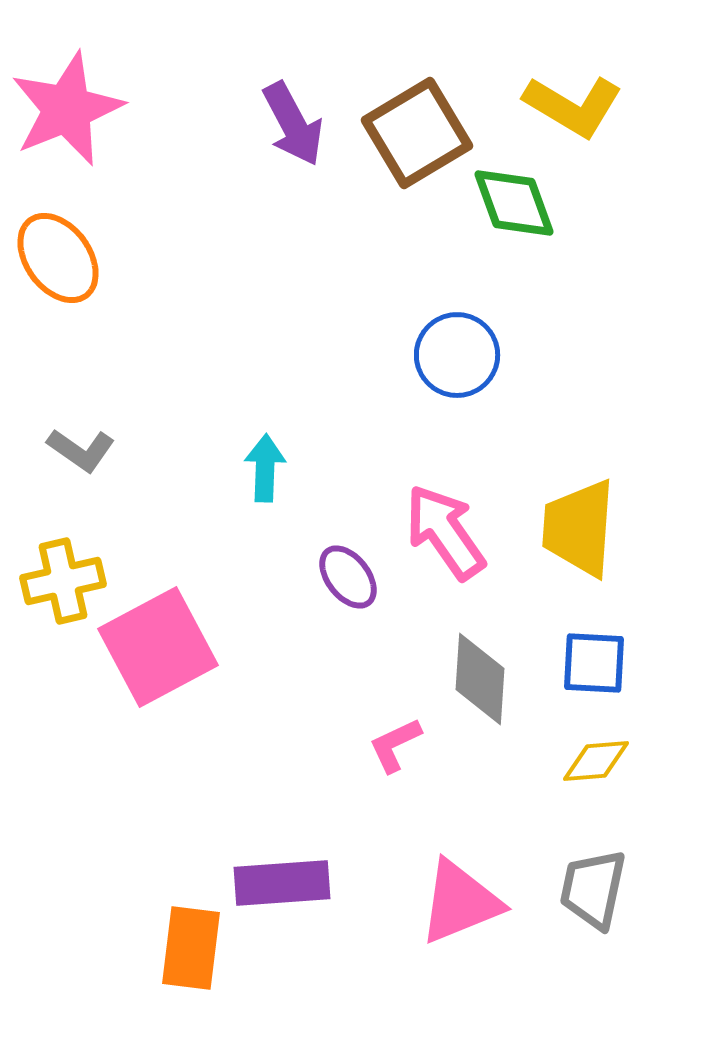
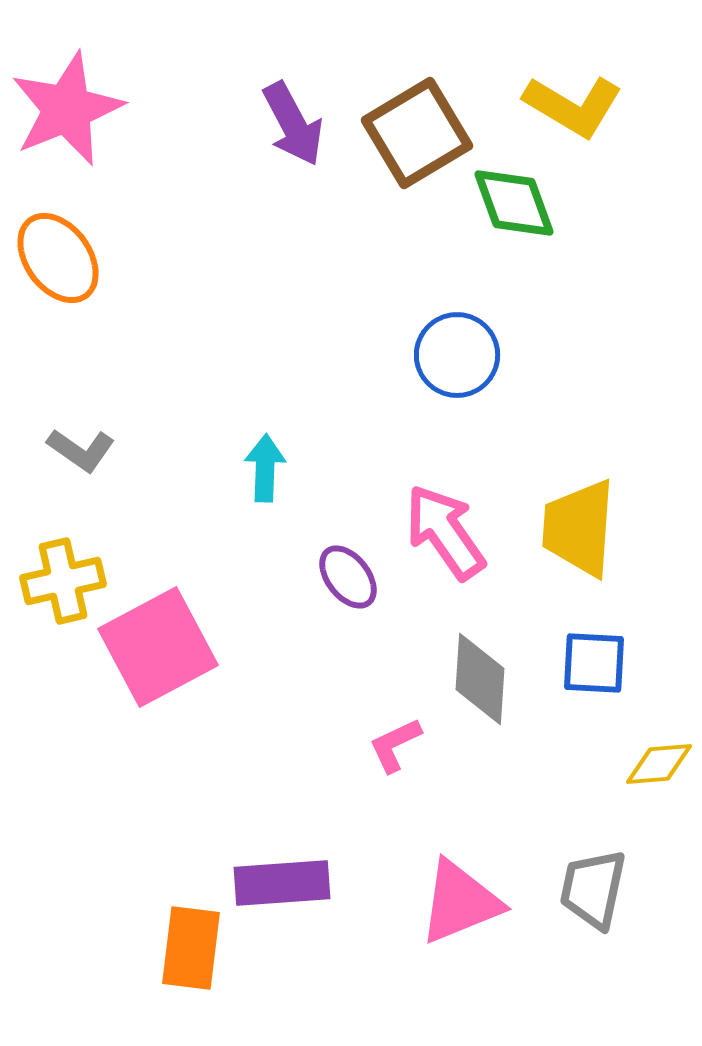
yellow diamond: moved 63 px right, 3 px down
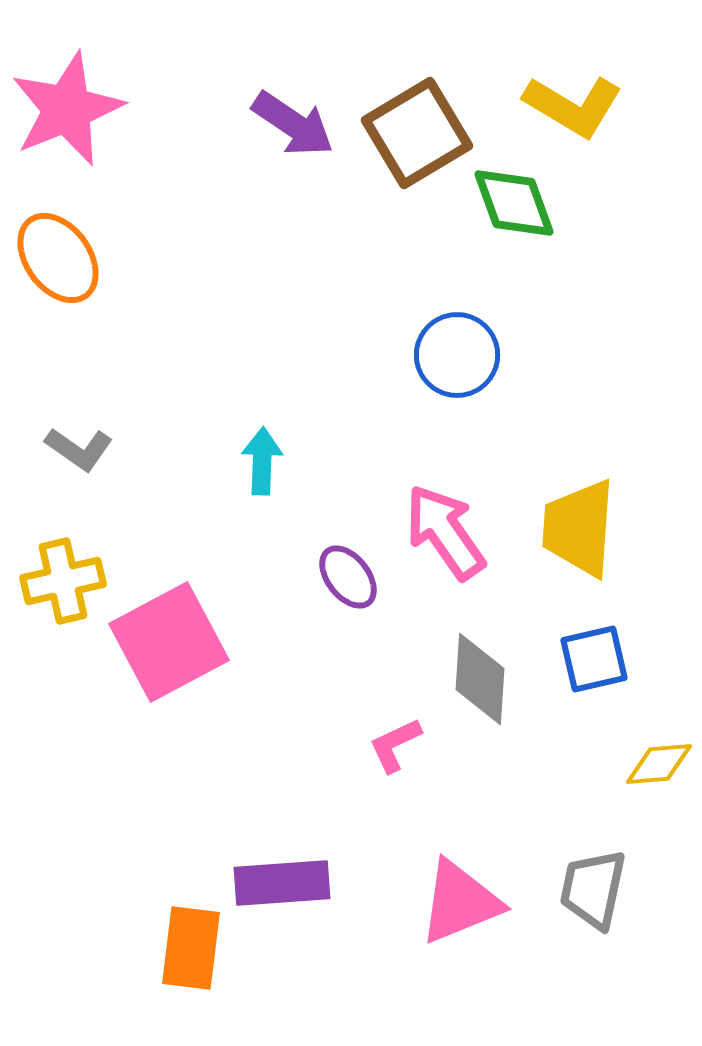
purple arrow: rotated 28 degrees counterclockwise
gray L-shape: moved 2 px left, 1 px up
cyan arrow: moved 3 px left, 7 px up
pink square: moved 11 px right, 5 px up
blue square: moved 4 px up; rotated 16 degrees counterclockwise
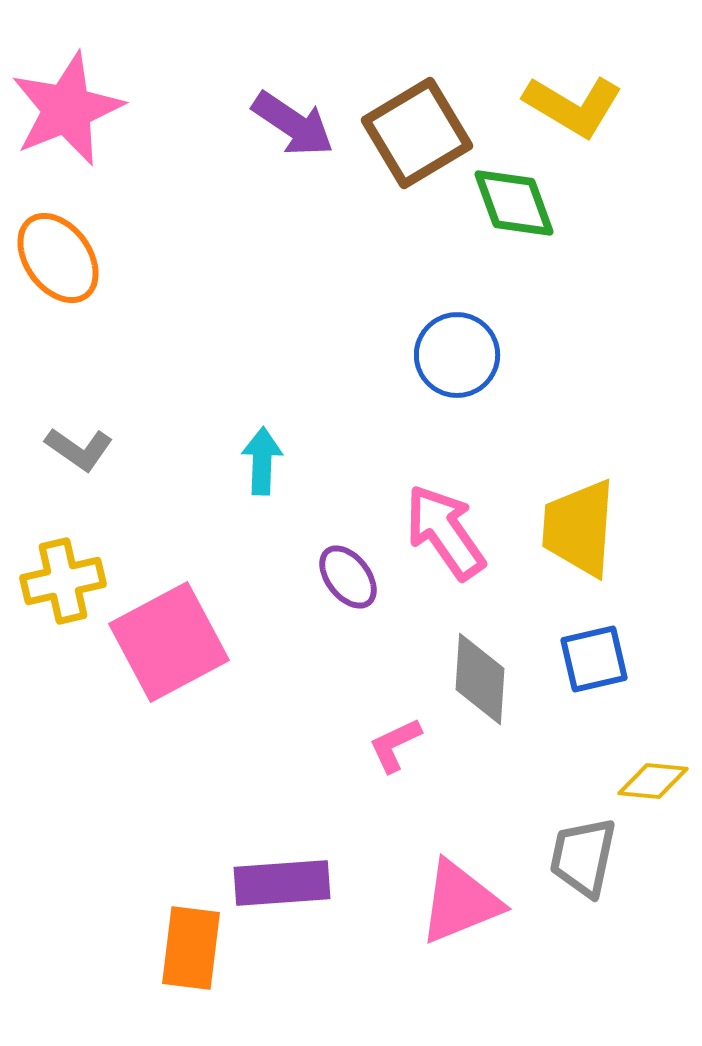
yellow diamond: moved 6 px left, 17 px down; rotated 10 degrees clockwise
gray trapezoid: moved 10 px left, 32 px up
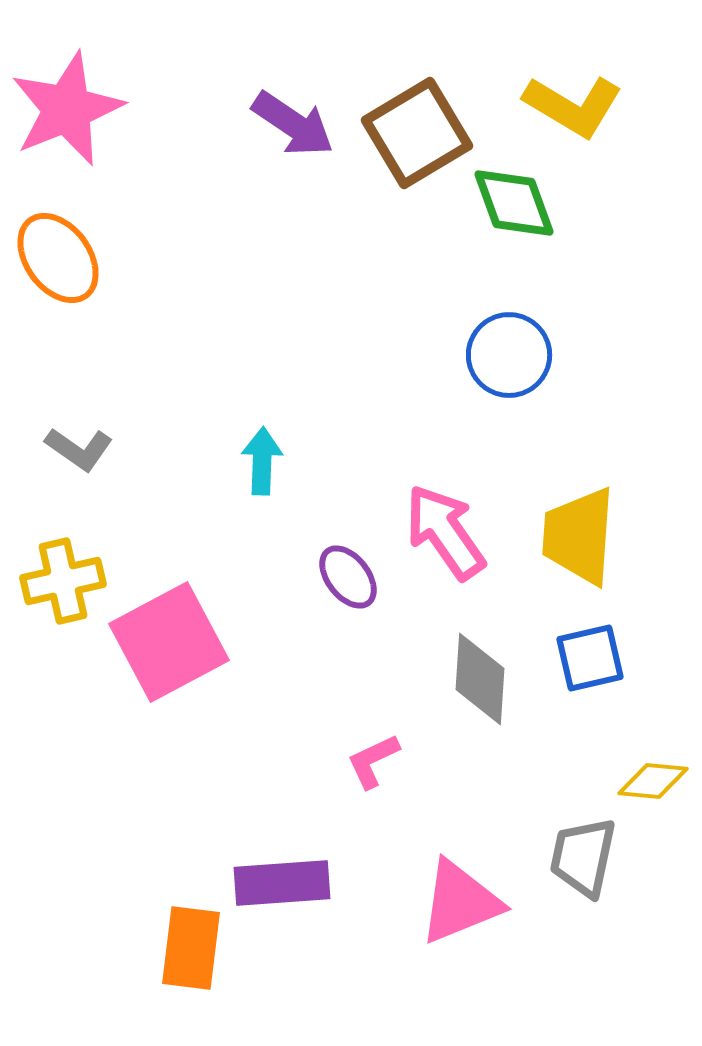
blue circle: moved 52 px right
yellow trapezoid: moved 8 px down
blue square: moved 4 px left, 1 px up
pink L-shape: moved 22 px left, 16 px down
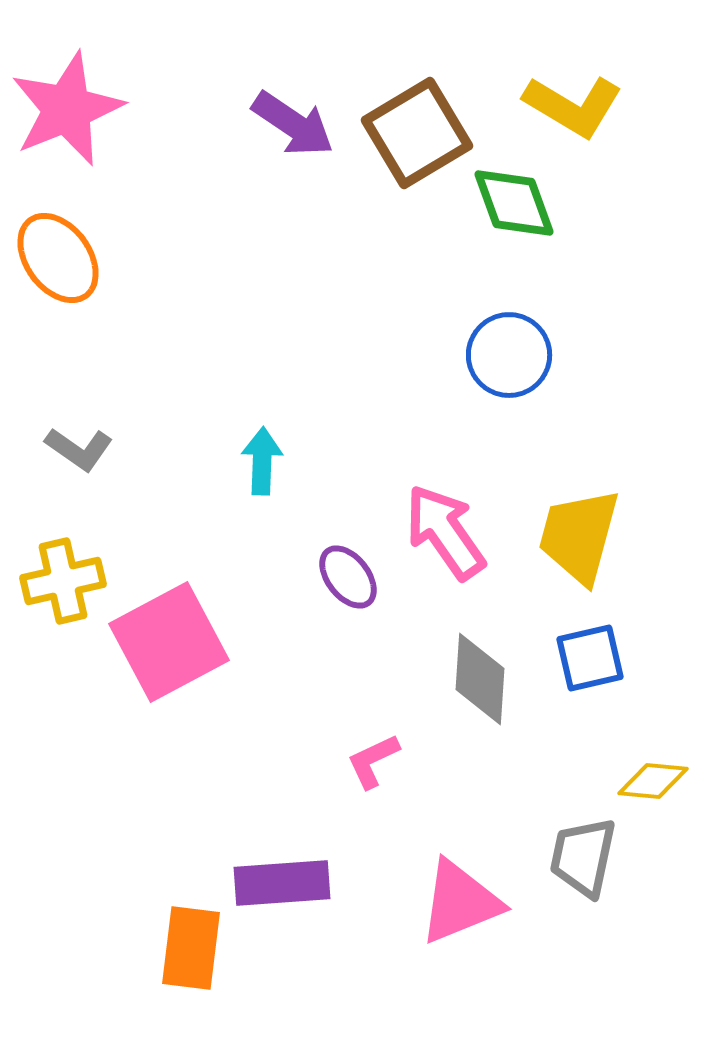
yellow trapezoid: rotated 11 degrees clockwise
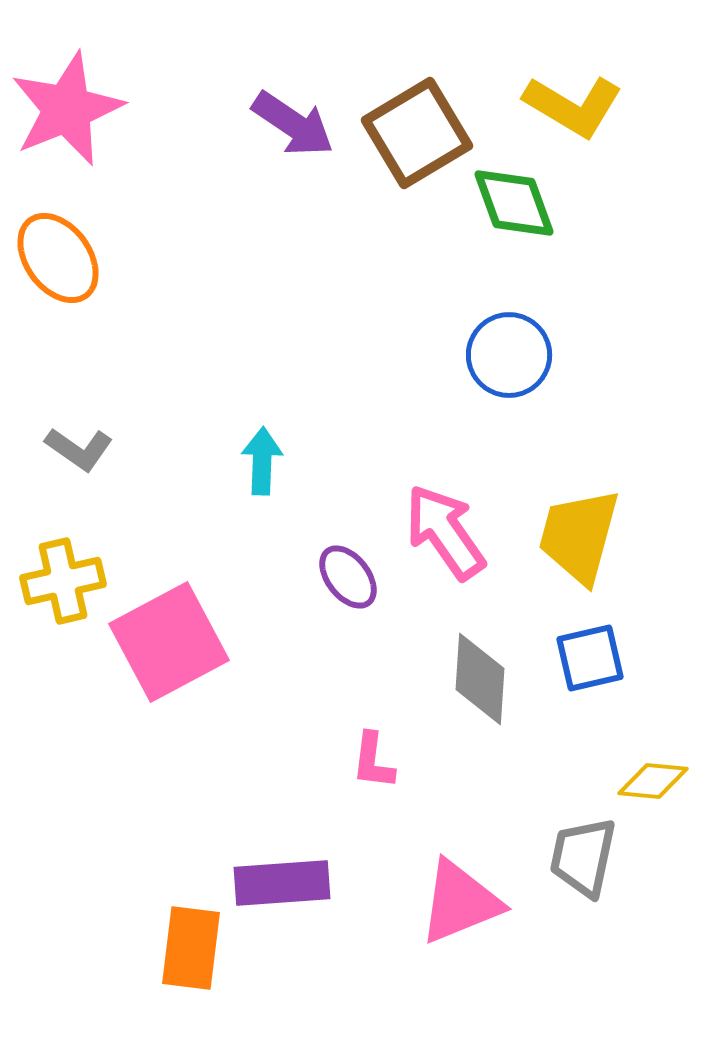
pink L-shape: rotated 58 degrees counterclockwise
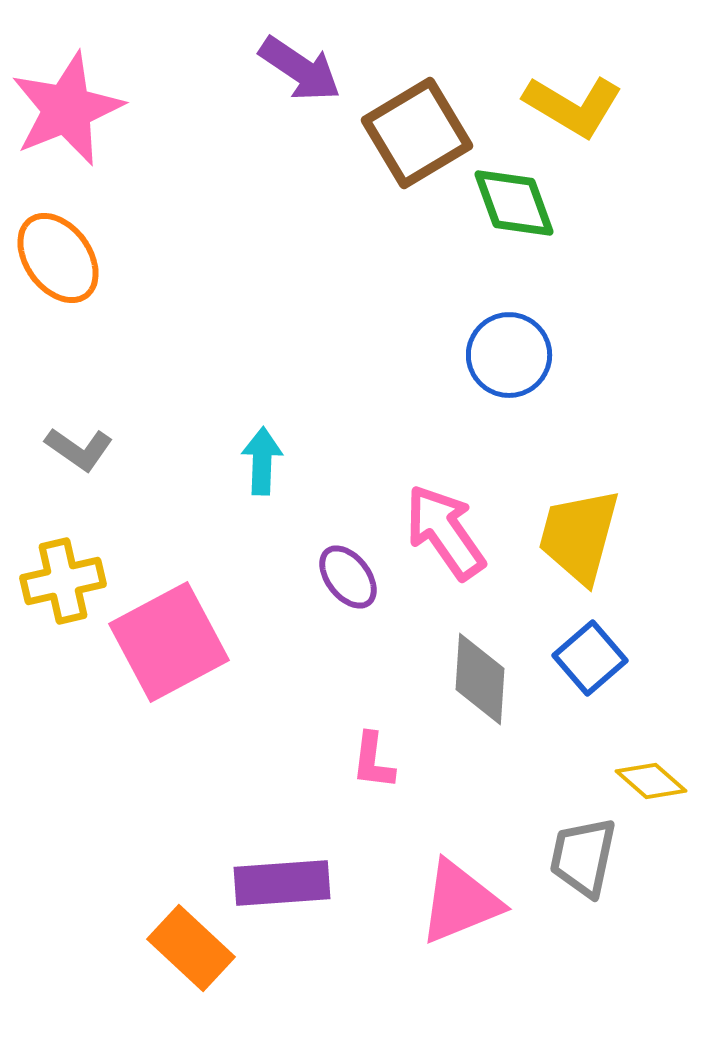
purple arrow: moved 7 px right, 55 px up
blue square: rotated 28 degrees counterclockwise
yellow diamond: moved 2 px left; rotated 36 degrees clockwise
orange rectangle: rotated 54 degrees counterclockwise
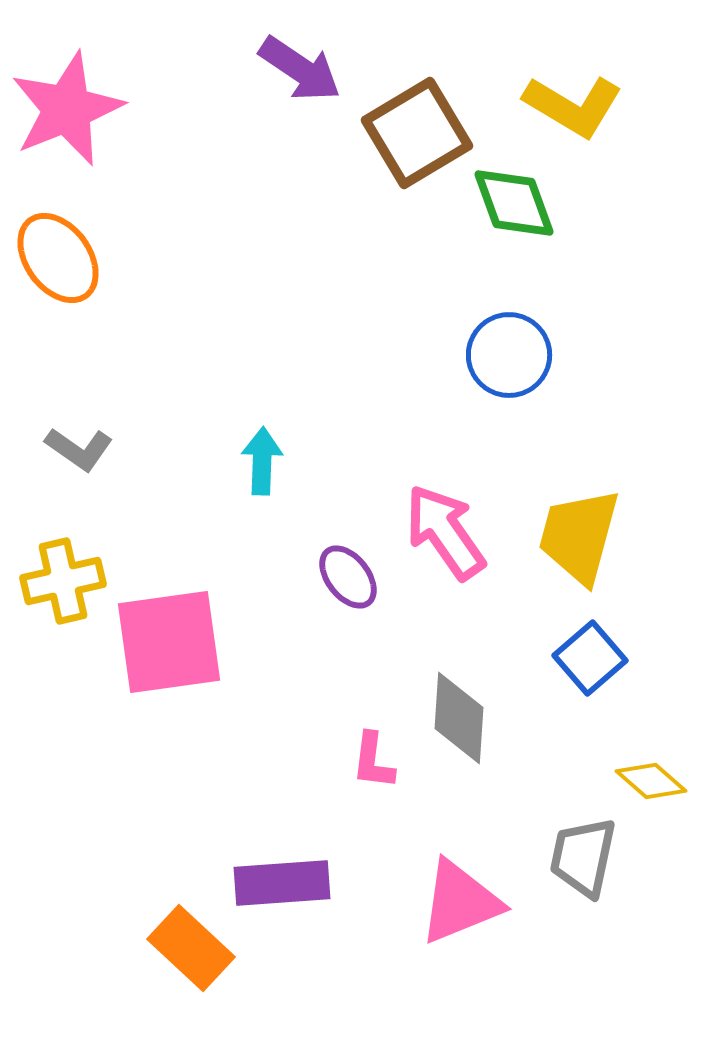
pink square: rotated 20 degrees clockwise
gray diamond: moved 21 px left, 39 px down
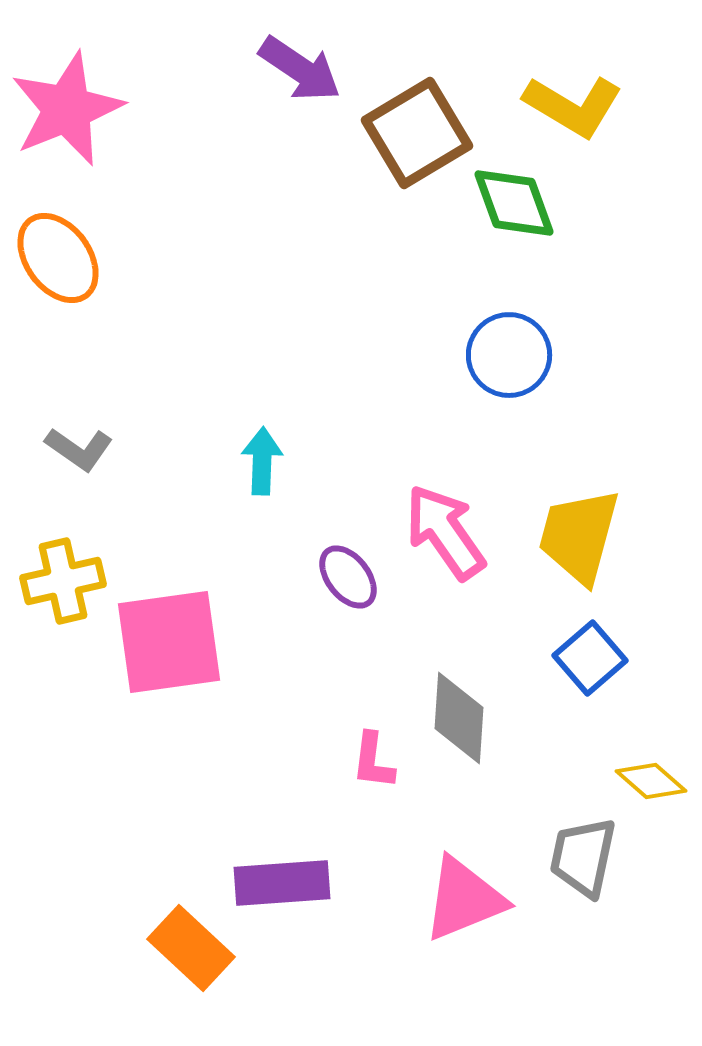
pink triangle: moved 4 px right, 3 px up
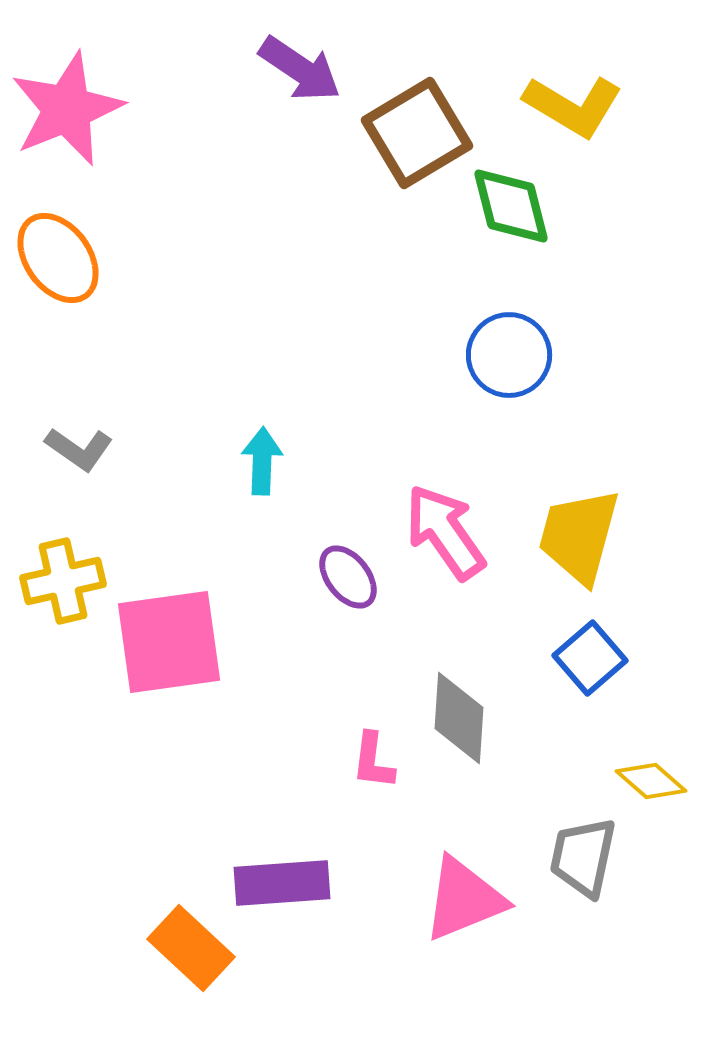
green diamond: moved 3 px left, 3 px down; rotated 6 degrees clockwise
